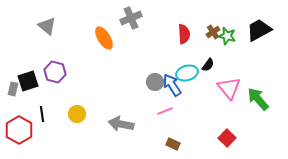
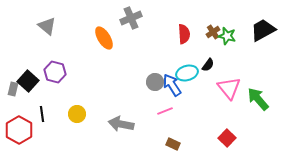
black trapezoid: moved 4 px right
black square: rotated 30 degrees counterclockwise
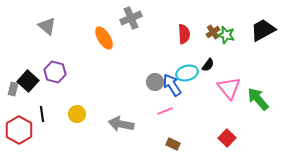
green star: moved 1 px left, 1 px up
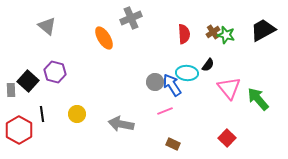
cyan ellipse: rotated 20 degrees clockwise
gray rectangle: moved 2 px left, 1 px down; rotated 16 degrees counterclockwise
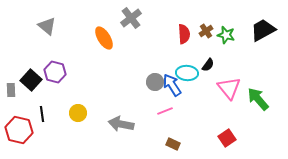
gray cross: rotated 15 degrees counterclockwise
brown cross: moved 7 px left, 1 px up
black square: moved 3 px right, 1 px up
yellow circle: moved 1 px right, 1 px up
red hexagon: rotated 16 degrees counterclockwise
red square: rotated 12 degrees clockwise
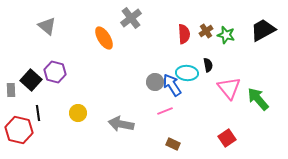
black semicircle: rotated 48 degrees counterclockwise
black line: moved 4 px left, 1 px up
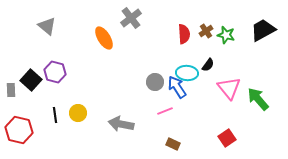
black semicircle: rotated 48 degrees clockwise
blue arrow: moved 5 px right, 2 px down
black line: moved 17 px right, 2 px down
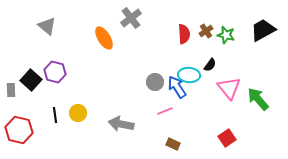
black semicircle: moved 2 px right
cyan ellipse: moved 2 px right, 2 px down
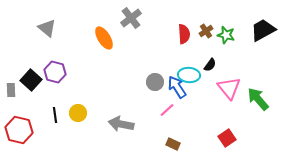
gray triangle: moved 2 px down
pink line: moved 2 px right, 1 px up; rotated 21 degrees counterclockwise
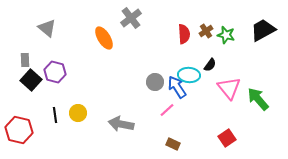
gray rectangle: moved 14 px right, 30 px up
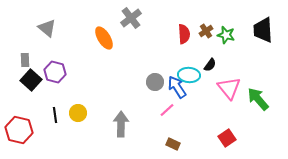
black trapezoid: rotated 64 degrees counterclockwise
gray arrow: rotated 80 degrees clockwise
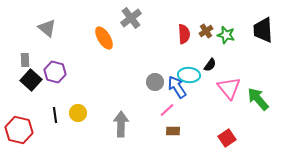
brown rectangle: moved 13 px up; rotated 24 degrees counterclockwise
